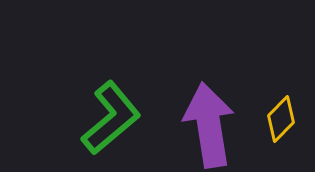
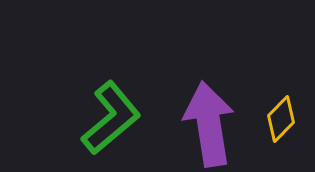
purple arrow: moved 1 px up
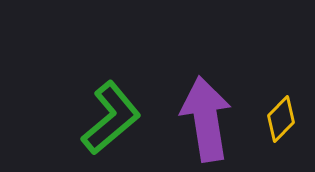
purple arrow: moved 3 px left, 5 px up
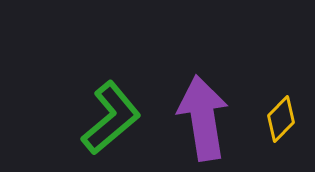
purple arrow: moved 3 px left, 1 px up
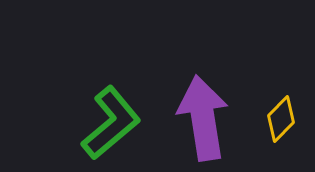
green L-shape: moved 5 px down
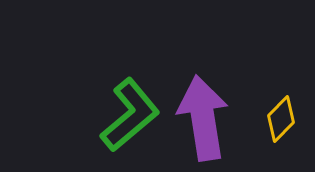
green L-shape: moved 19 px right, 8 px up
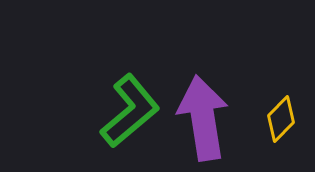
green L-shape: moved 4 px up
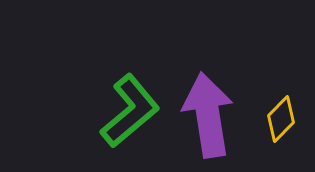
purple arrow: moved 5 px right, 3 px up
